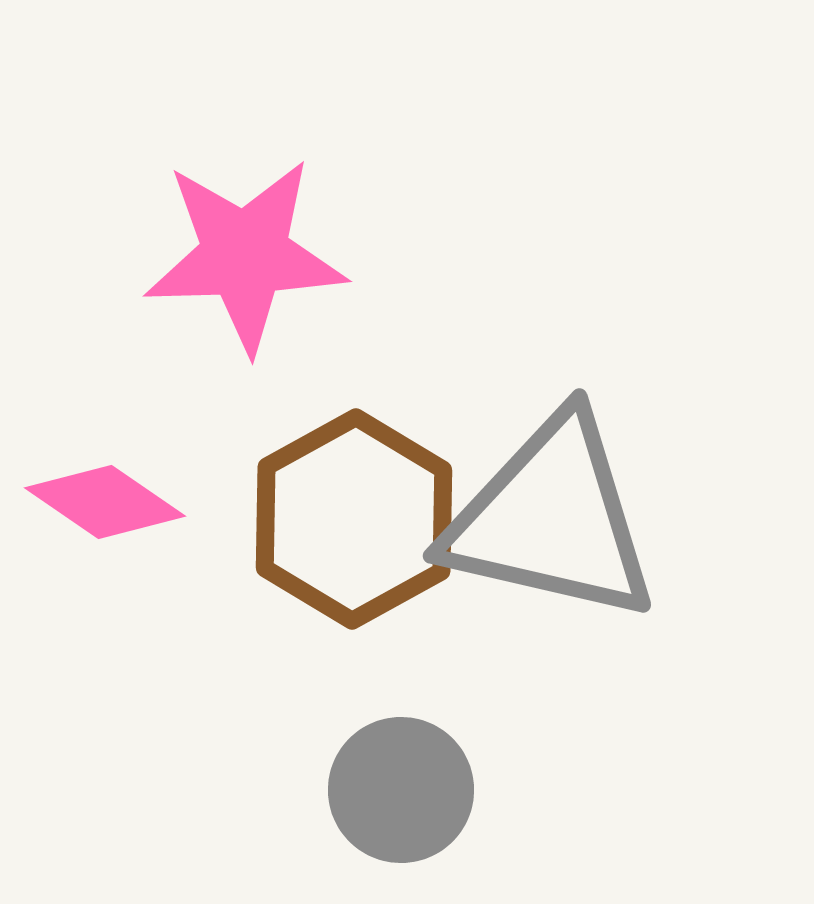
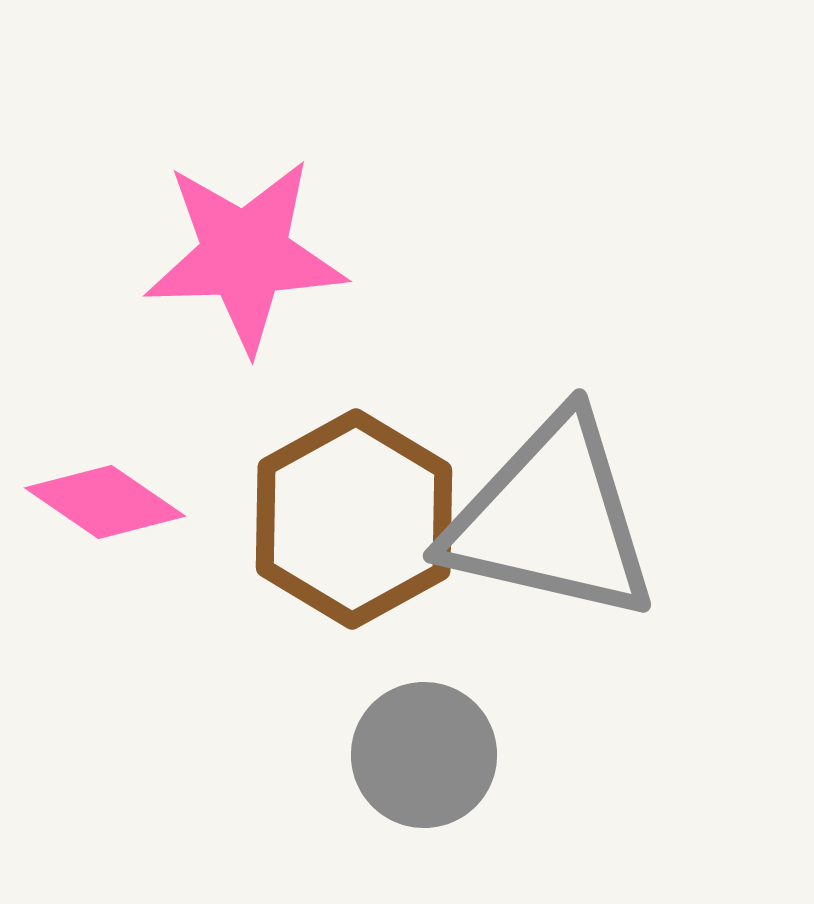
gray circle: moved 23 px right, 35 px up
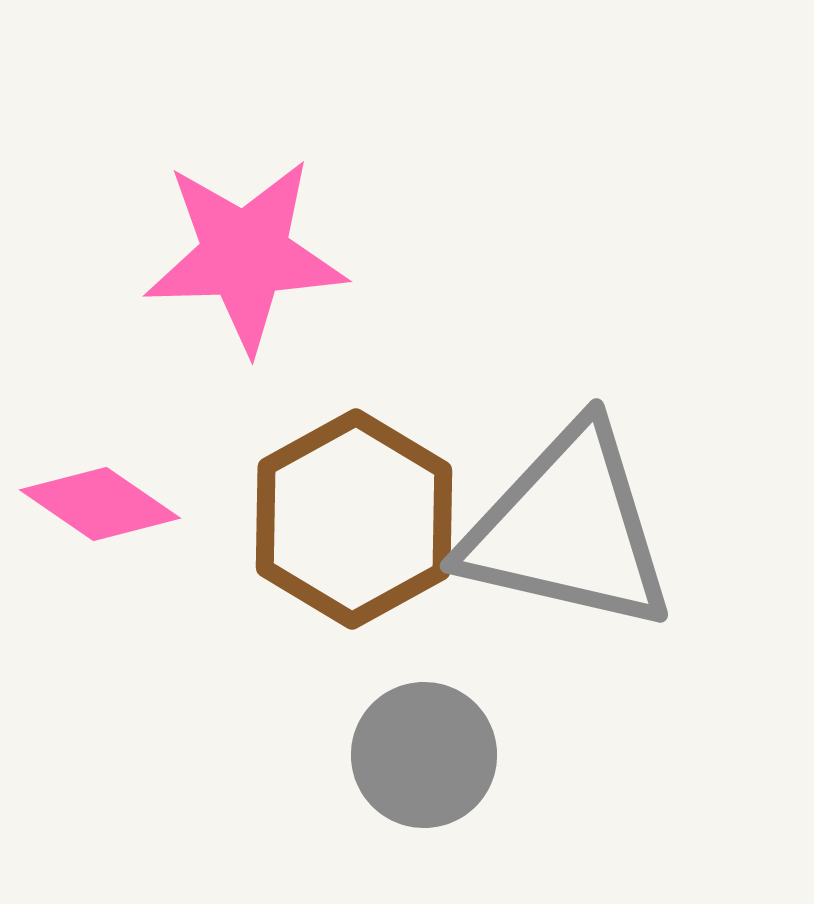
pink diamond: moved 5 px left, 2 px down
gray triangle: moved 17 px right, 10 px down
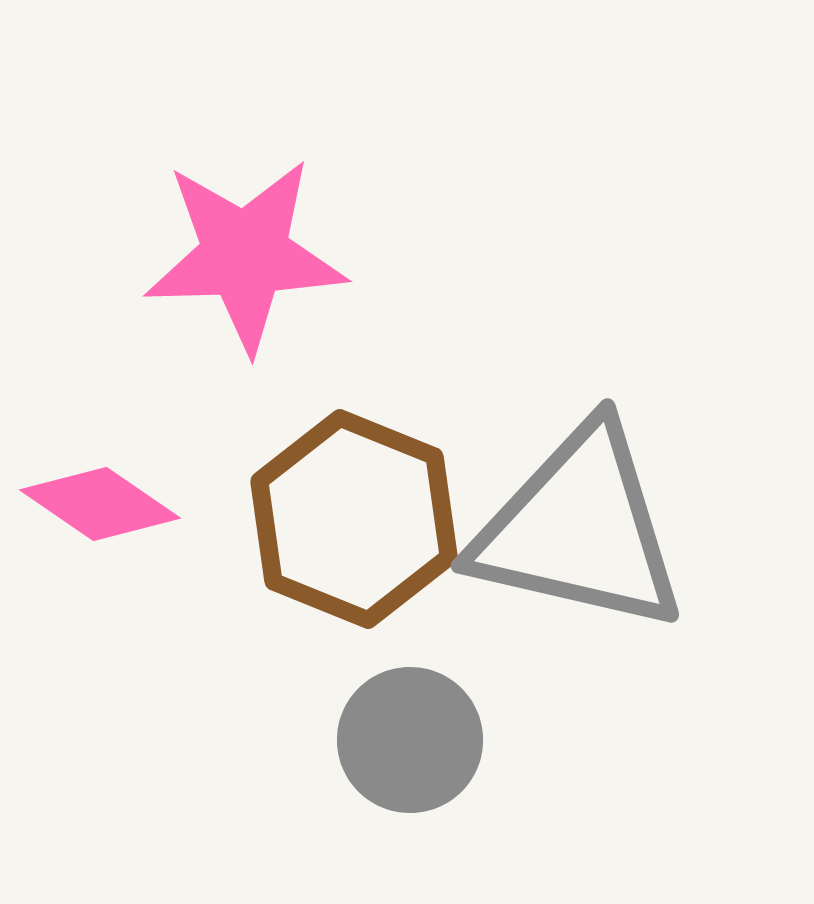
brown hexagon: rotated 9 degrees counterclockwise
gray triangle: moved 11 px right
gray circle: moved 14 px left, 15 px up
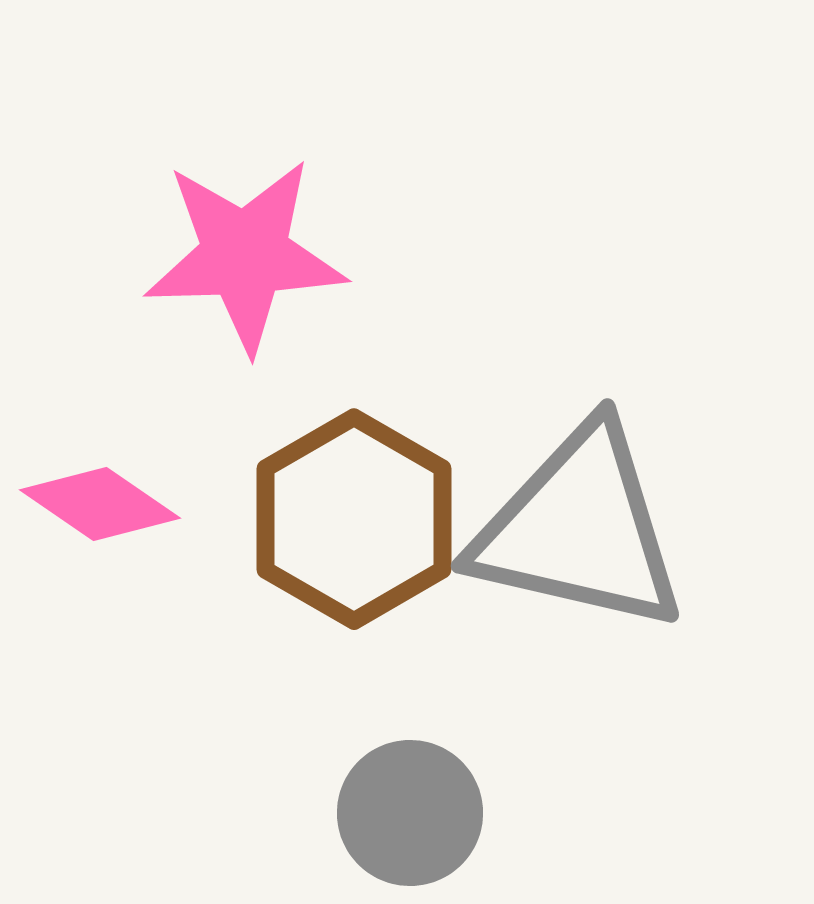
brown hexagon: rotated 8 degrees clockwise
gray circle: moved 73 px down
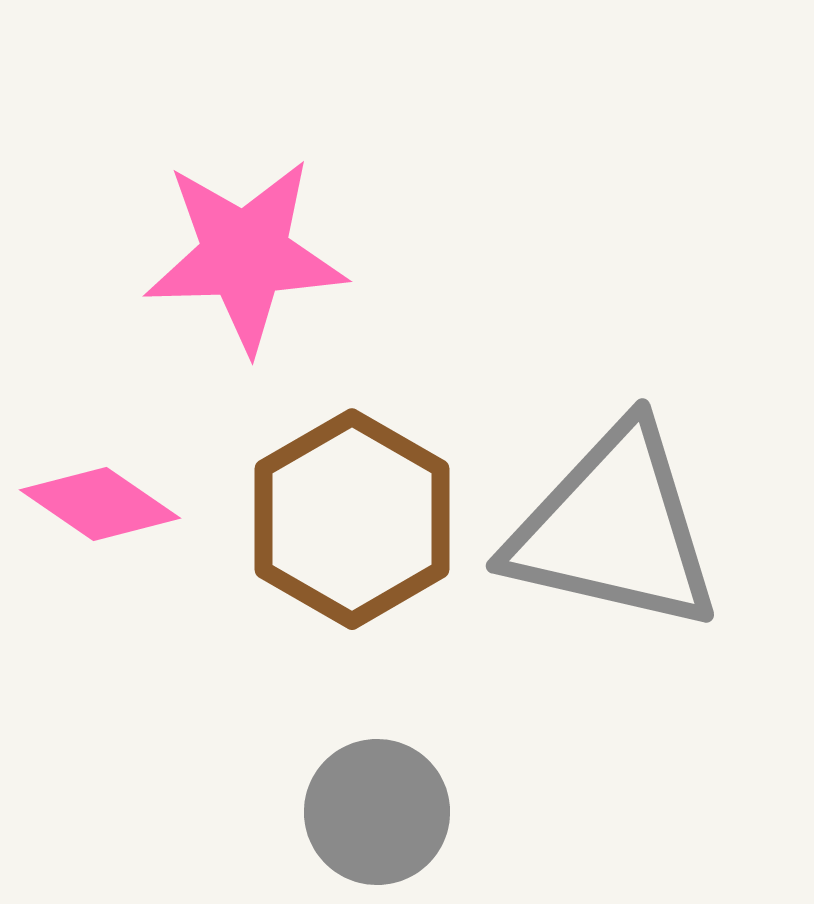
brown hexagon: moved 2 px left
gray triangle: moved 35 px right
gray circle: moved 33 px left, 1 px up
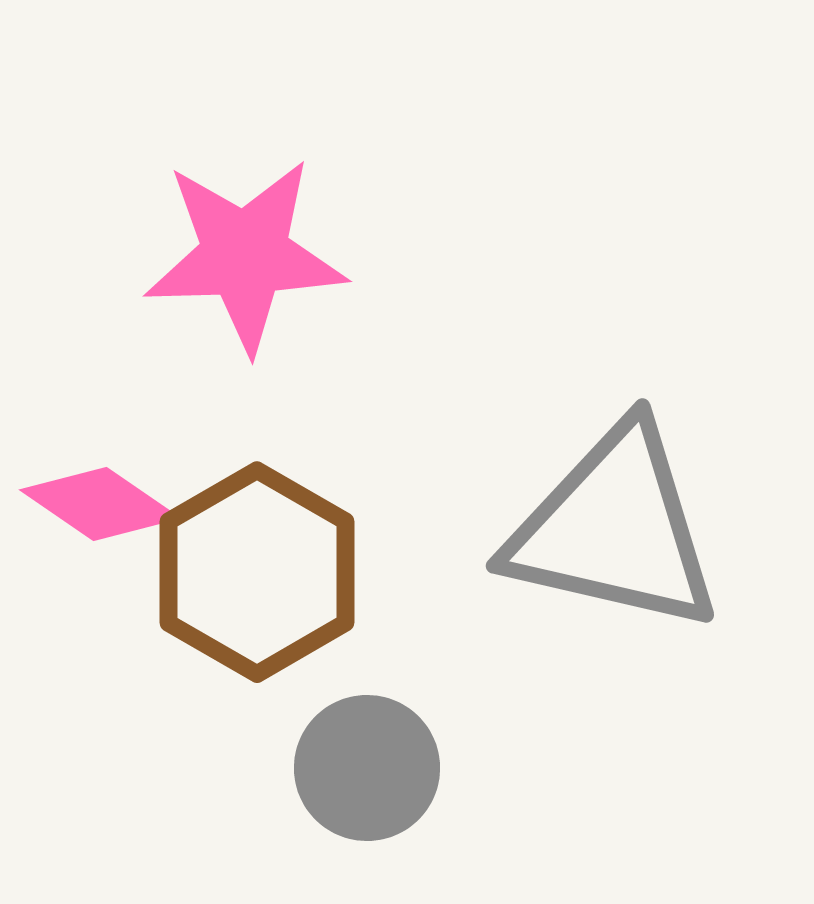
brown hexagon: moved 95 px left, 53 px down
gray circle: moved 10 px left, 44 px up
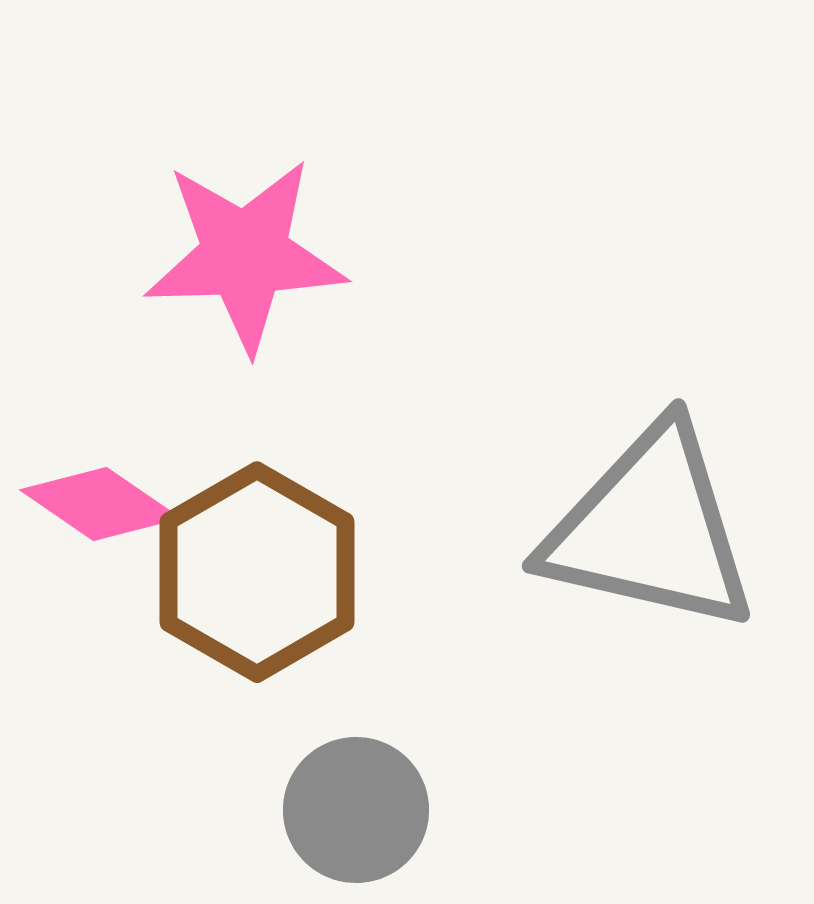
gray triangle: moved 36 px right
gray circle: moved 11 px left, 42 px down
